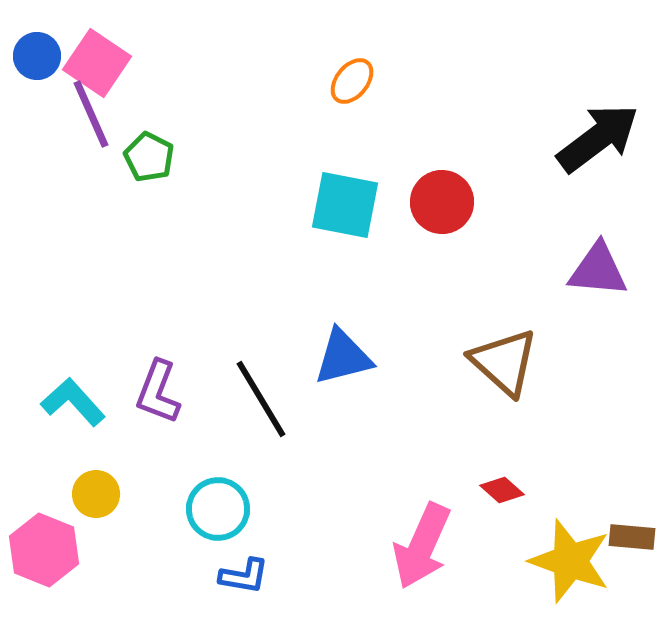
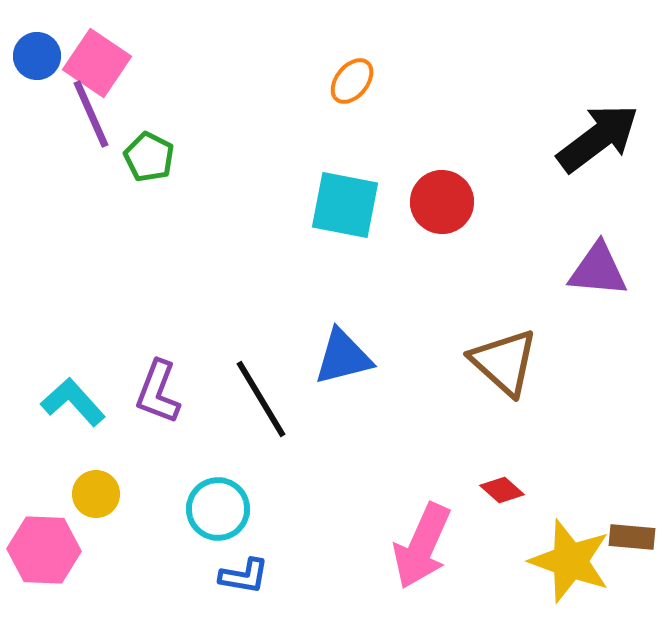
pink hexagon: rotated 20 degrees counterclockwise
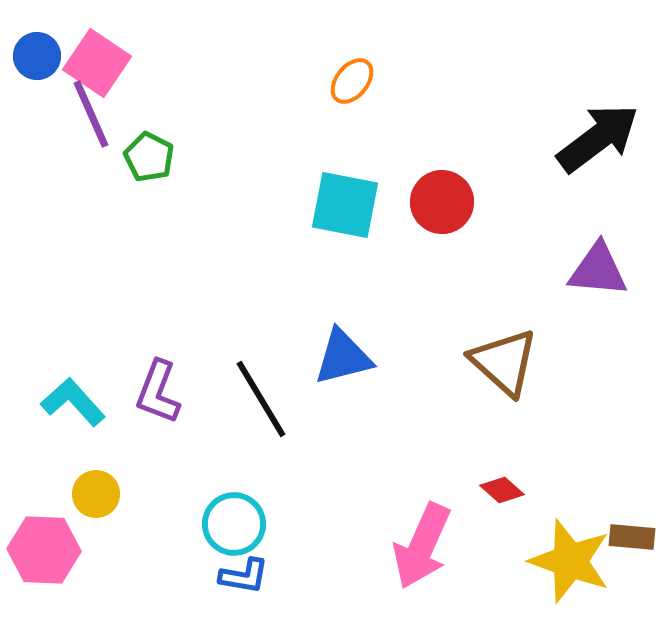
cyan circle: moved 16 px right, 15 px down
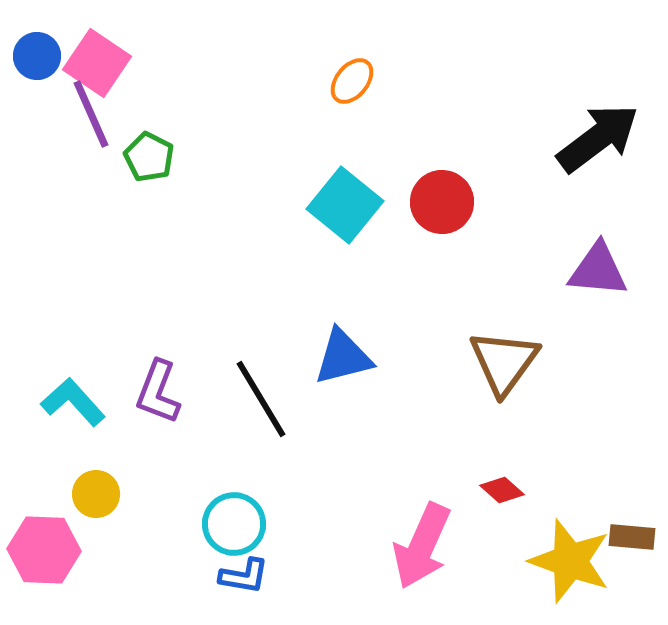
cyan square: rotated 28 degrees clockwise
brown triangle: rotated 24 degrees clockwise
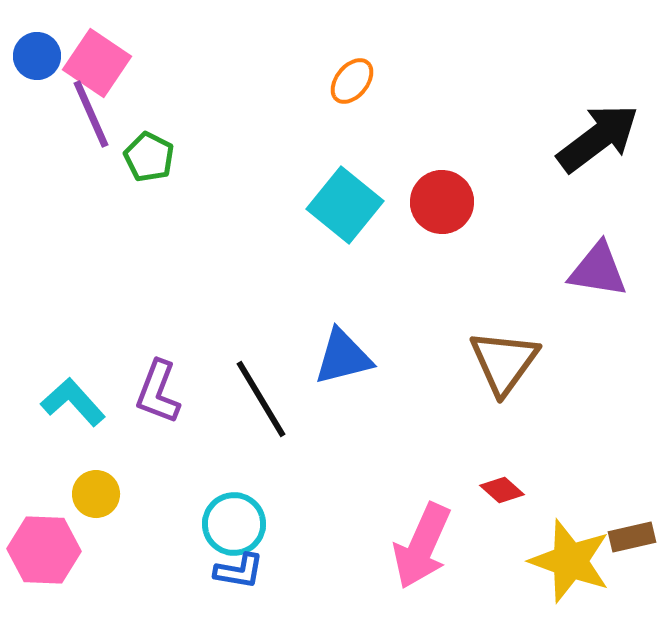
purple triangle: rotated 4 degrees clockwise
brown rectangle: rotated 18 degrees counterclockwise
blue L-shape: moved 5 px left, 5 px up
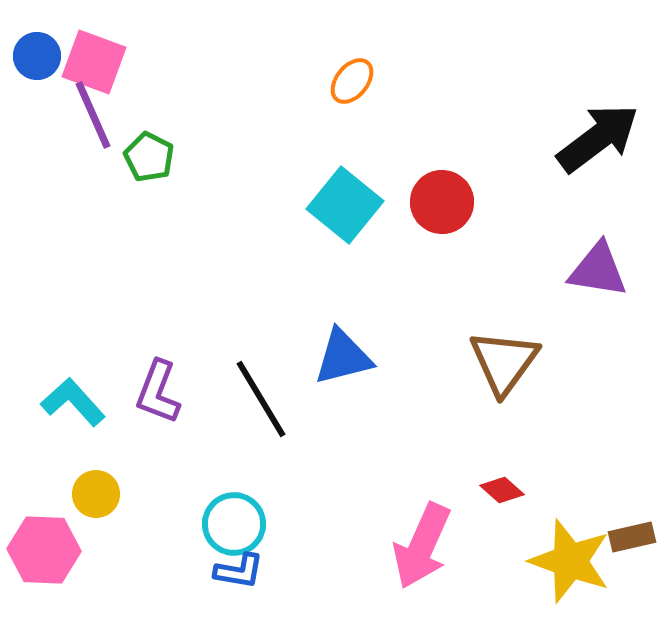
pink square: moved 3 px left, 1 px up; rotated 14 degrees counterclockwise
purple line: moved 2 px right, 1 px down
